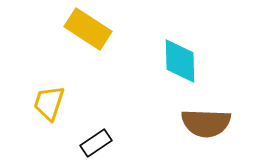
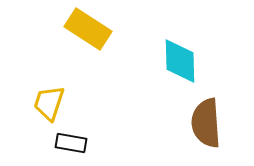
brown semicircle: rotated 84 degrees clockwise
black rectangle: moved 25 px left; rotated 44 degrees clockwise
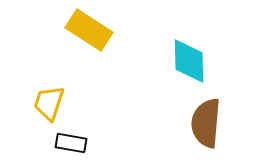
yellow rectangle: moved 1 px right, 1 px down
cyan diamond: moved 9 px right
brown semicircle: rotated 9 degrees clockwise
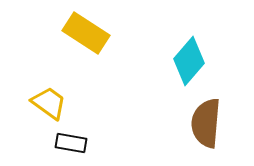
yellow rectangle: moved 3 px left, 3 px down
cyan diamond: rotated 42 degrees clockwise
yellow trapezoid: rotated 108 degrees clockwise
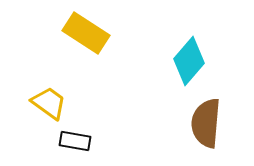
black rectangle: moved 4 px right, 2 px up
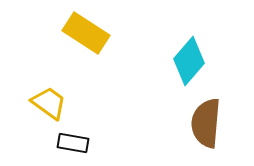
black rectangle: moved 2 px left, 2 px down
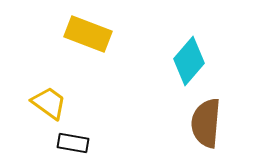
yellow rectangle: moved 2 px right, 1 px down; rotated 12 degrees counterclockwise
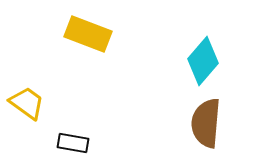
cyan diamond: moved 14 px right
yellow trapezoid: moved 22 px left
